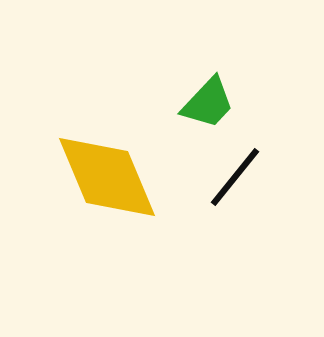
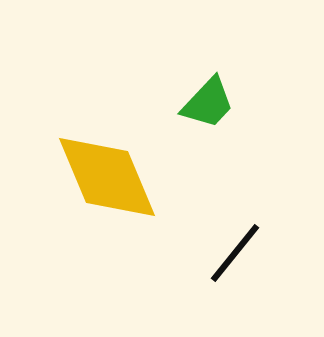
black line: moved 76 px down
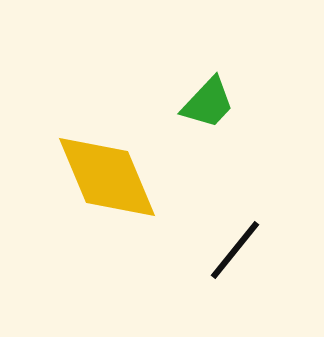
black line: moved 3 px up
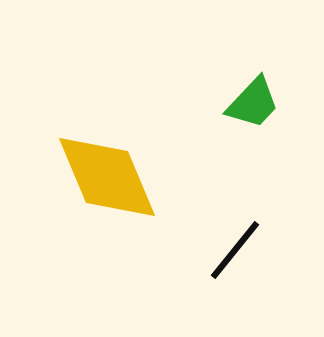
green trapezoid: moved 45 px right
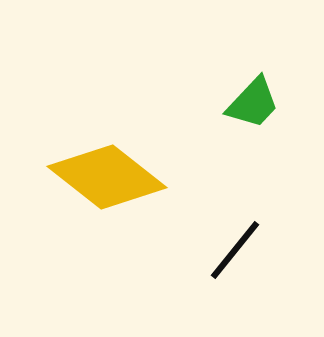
yellow diamond: rotated 29 degrees counterclockwise
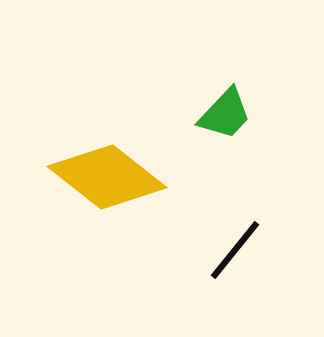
green trapezoid: moved 28 px left, 11 px down
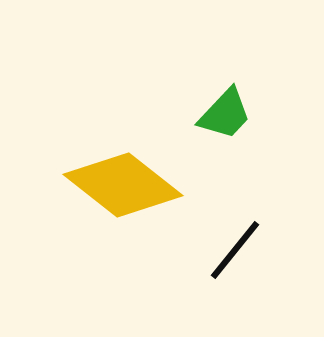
yellow diamond: moved 16 px right, 8 px down
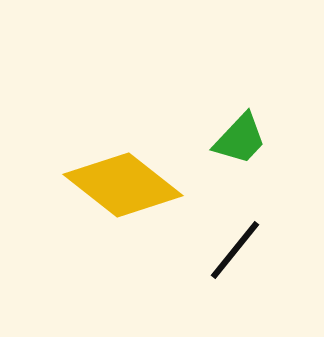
green trapezoid: moved 15 px right, 25 px down
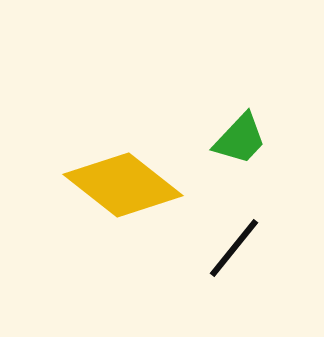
black line: moved 1 px left, 2 px up
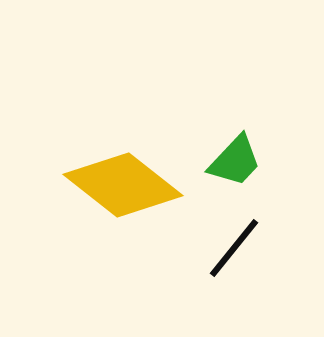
green trapezoid: moved 5 px left, 22 px down
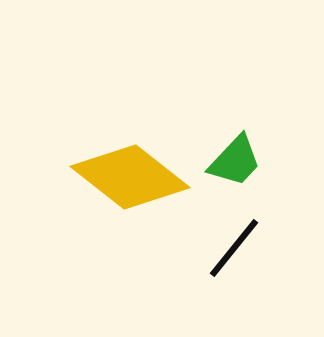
yellow diamond: moved 7 px right, 8 px up
